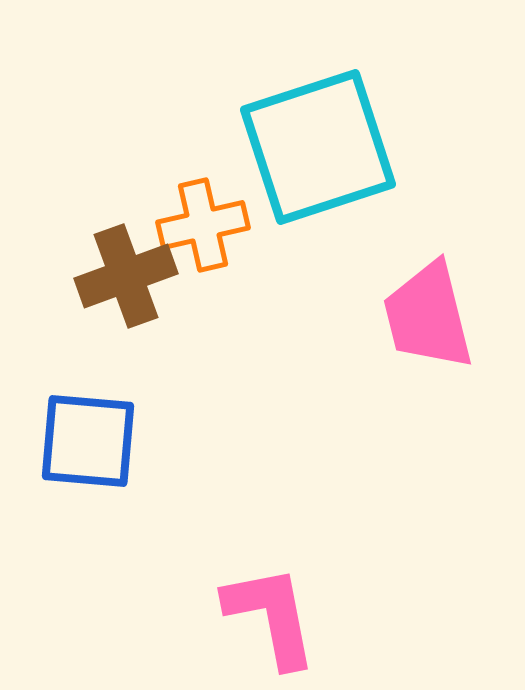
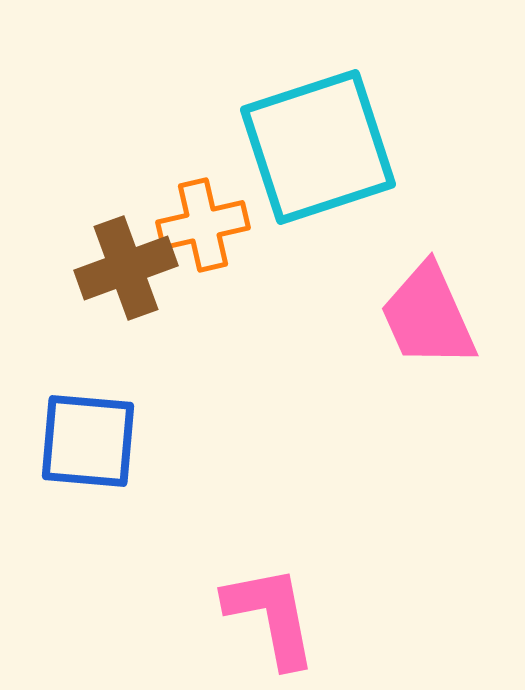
brown cross: moved 8 px up
pink trapezoid: rotated 10 degrees counterclockwise
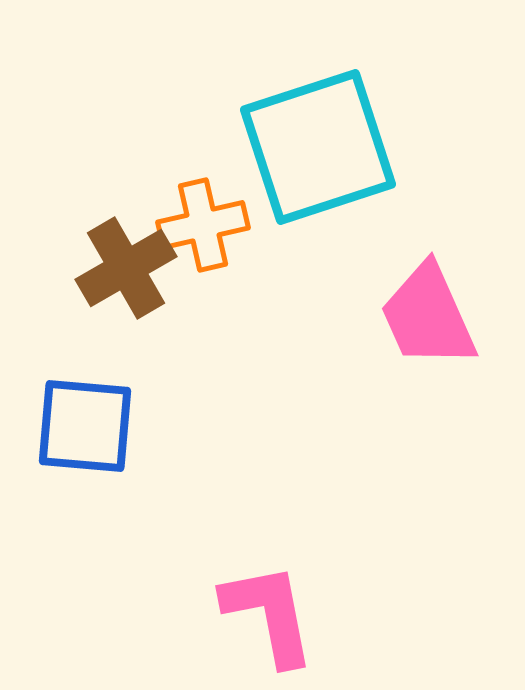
brown cross: rotated 10 degrees counterclockwise
blue square: moved 3 px left, 15 px up
pink L-shape: moved 2 px left, 2 px up
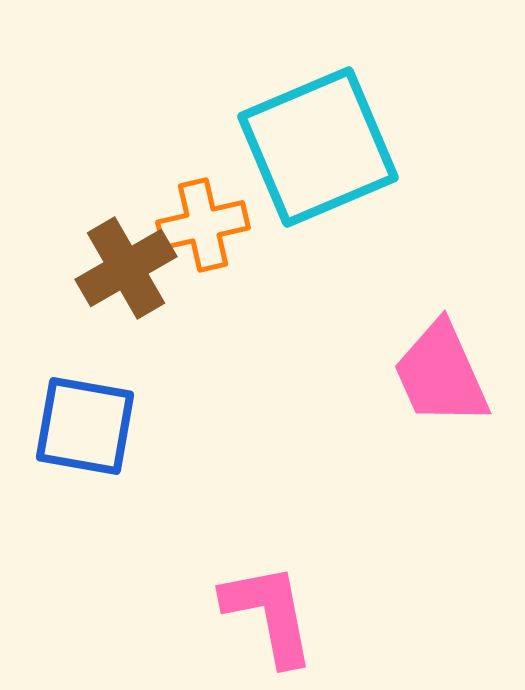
cyan square: rotated 5 degrees counterclockwise
pink trapezoid: moved 13 px right, 58 px down
blue square: rotated 5 degrees clockwise
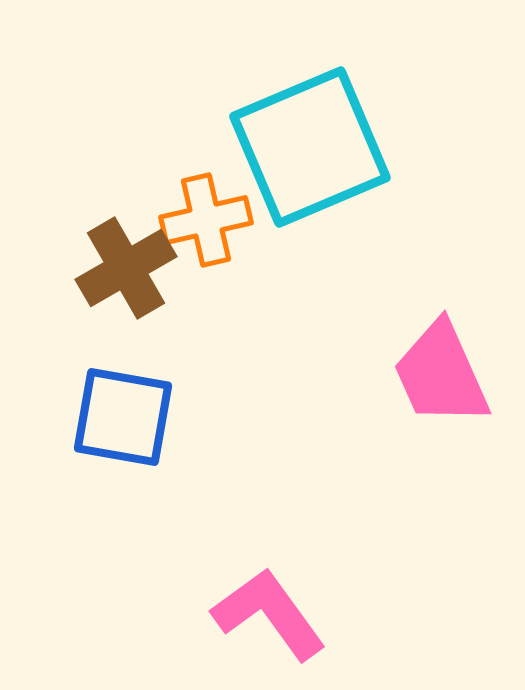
cyan square: moved 8 px left
orange cross: moved 3 px right, 5 px up
blue square: moved 38 px right, 9 px up
pink L-shape: rotated 25 degrees counterclockwise
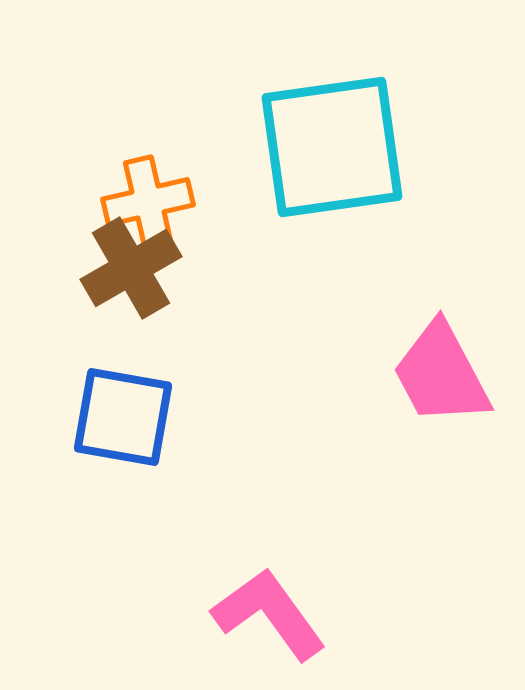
cyan square: moved 22 px right; rotated 15 degrees clockwise
orange cross: moved 58 px left, 18 px up
brown cross: moved 5 px right
pink trapezoid: rotated 4 degrees counterclockwise
